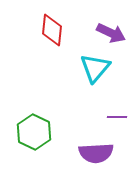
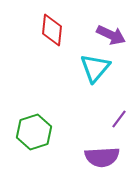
purple arrow: moved 2 px down
purple line: moved 2 px right, 2 px down; rotated 54 degrees counterclockwise
green hexagon: rotated 16 degrees clockwise
purple semicircle: moved 6 px right, 4 px down
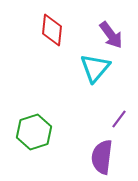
purple arrow: rotated 28 degrees clockwise
purple semicircle: rotated 100 degrees clockwise
